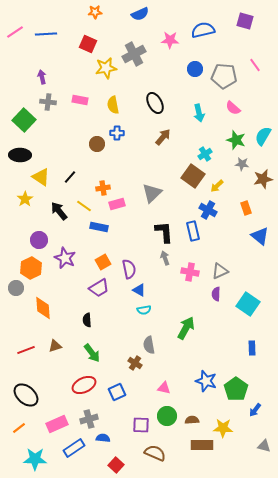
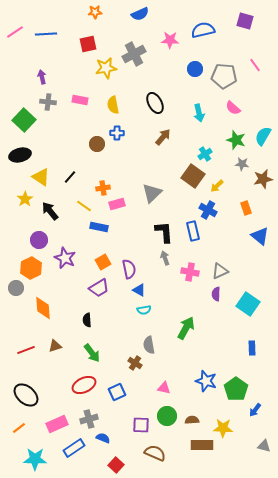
red square at (88, 44): rotated 36 degrees counterclockwise
black ellipse at (20, 155): rotated 15 degrees counterclockwise
black arrow at (59, 211): moved 9 px left
blue semicircle at (103, 438): rotated 16 degrees clockwise
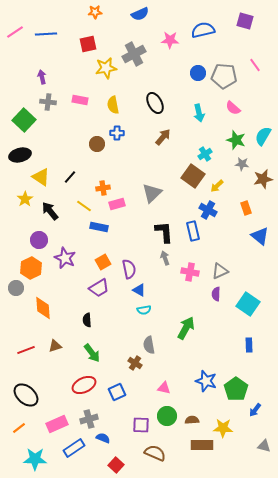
blue circle at (195, 69): moved 3 px right, 4 px down
blue rectangle at (252, 348): moved 3 px left, 3 px up
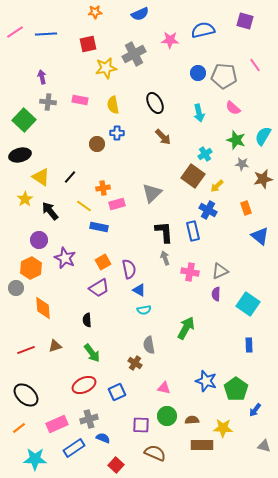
brown arrow at (163, 137): rotated 96 degrees clockwise
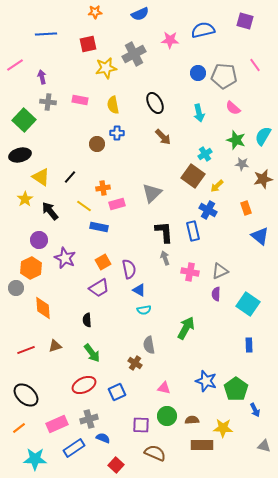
pink line at (15, 32): moved 33 px down
blue arrow at (255, 410): rotated 64 degrees counterclockwise
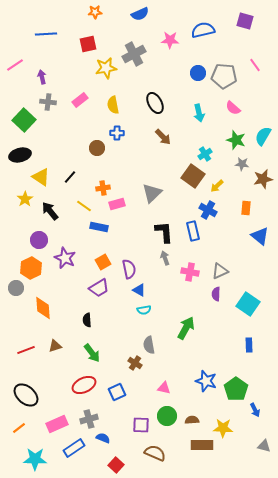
pink rectangle at (80, 100): rotated 49 degrees counterclockwise
brown circle at (97, 144): moved 4 px down
orange rectangle at (246, 208): rotated 24 degrees clockwise
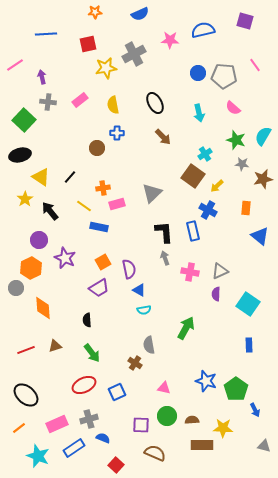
cyan star at (35, 459): moved 3 px right, 3 px up; rotated 20 degrees clockwise
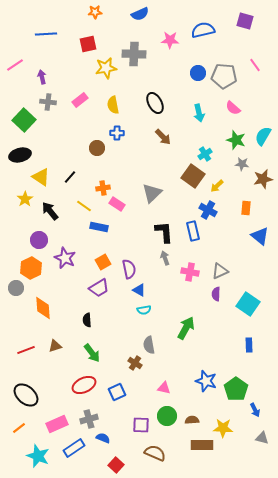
gray cross at (134, 54): rotated 30 degrees clockwise
pink rectangle at (117, 204): rotated 49 degrees clockwise
gray triangle at (264, 446): moved 2 px left, 8 px up
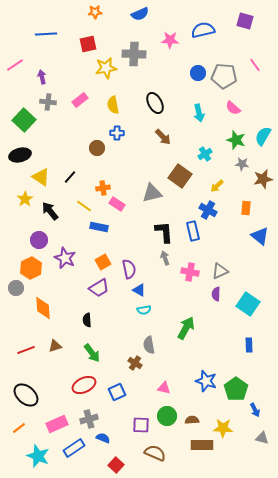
brown square at (193, 176): moved 13 px left
gray triangle at (152, 193): rotated 30 degrees clockwise
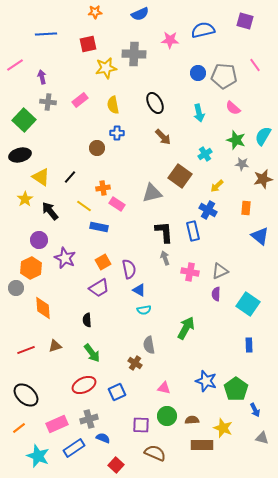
yellow star at (223, 428): rotated 18 degrees clockwise
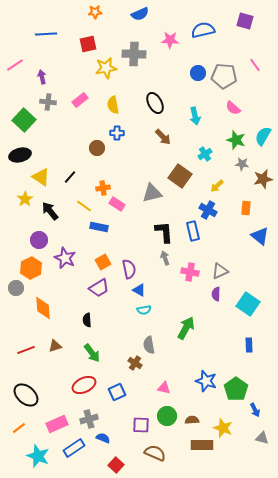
cyan arrow at (199, 113): moved 4 px left, 3 px down
